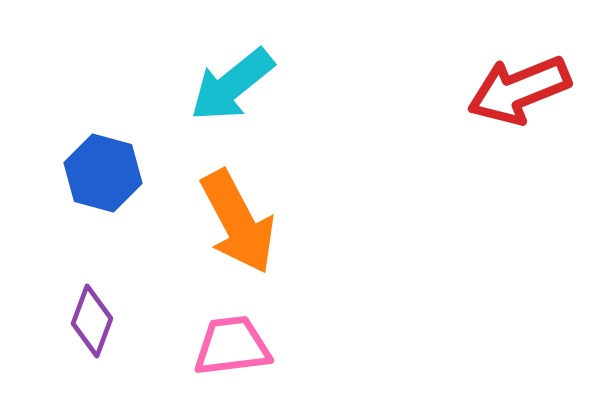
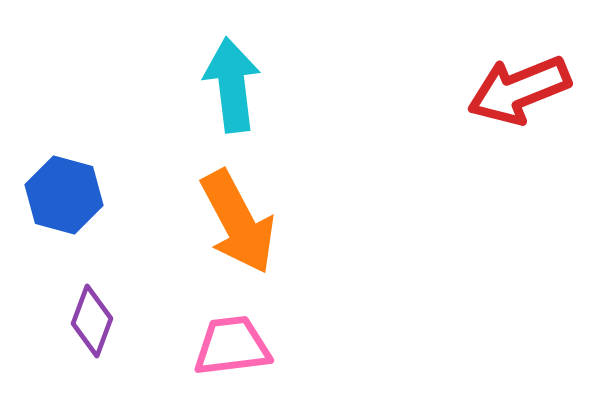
cyan arrow: rotated 122 degrees clockwise
blue hexagon: moved 39 px left, 22 px down
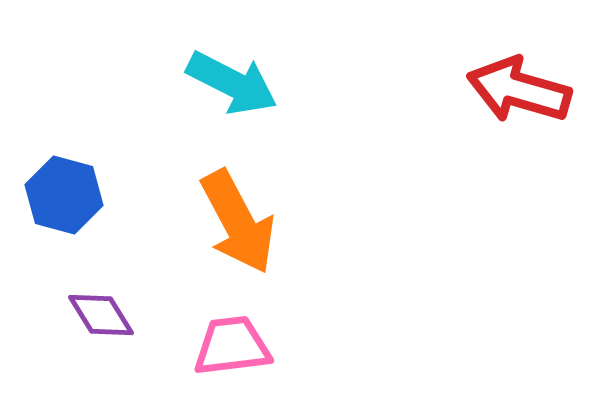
cyan arrow: moved 2 px up; rotated 124 degrees clockwise
red arrow: rotated 38 degrees clockwise
purple diamond: moved 9 px right, 6 px up; rotated 52 degrees counterclockwise
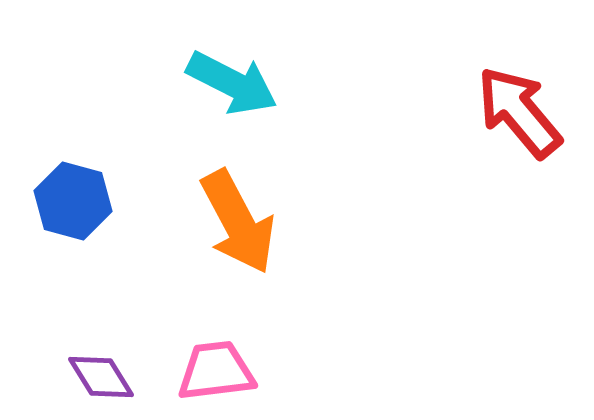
red arrow: moved 22 px down; rotated 34 degrees clockwise
blue hexagon: moved 9 px right, 6 px down
purple diamond: moved 62 px down
pink trapezoid: moved 16 px left, 25 px down
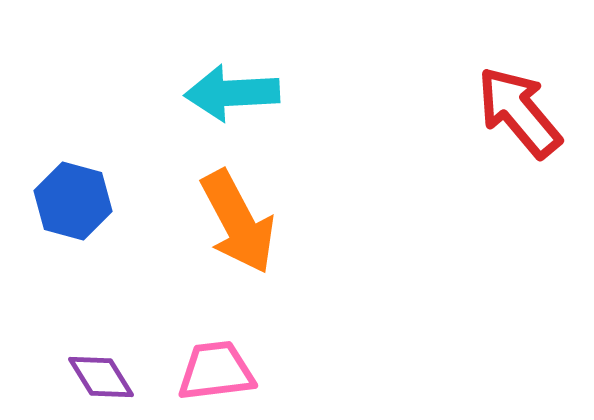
cyan arrow: moved 10 px down; rotated 150 degrees clockwise
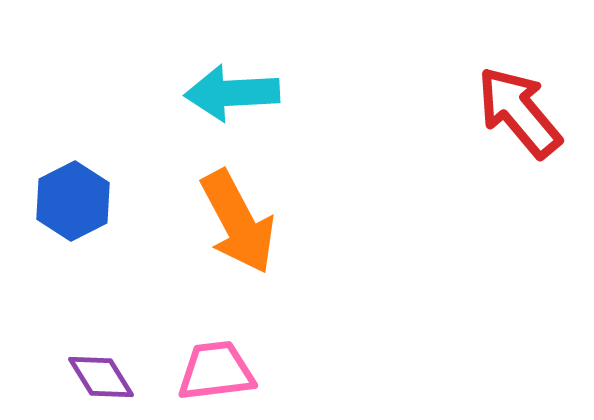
blue hexagon: rotated 18 degrees clockwise
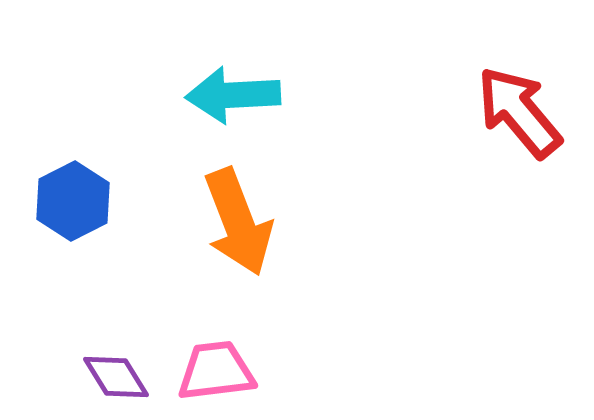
cyan arrow: moved 1 px right, 2 px down
orange arrow: rotated 7 degrees clockwise
purple diamond: moved 15 px right
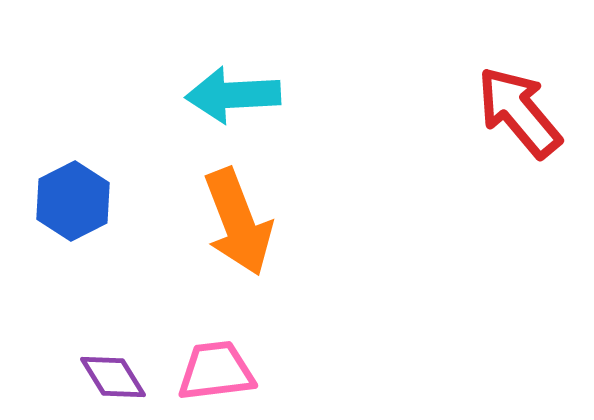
purple diamond: moved 3 px left
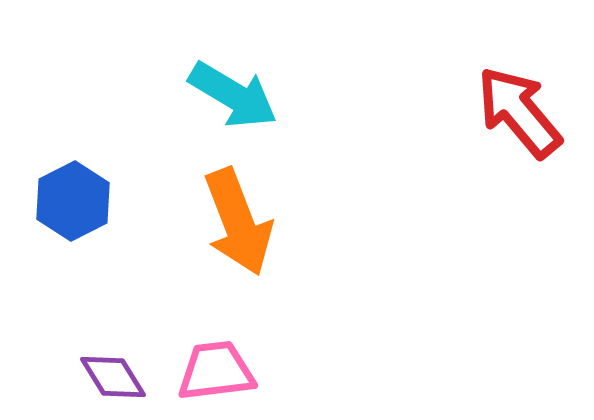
cyan arrow: rotated 146 degrees counterclockwise
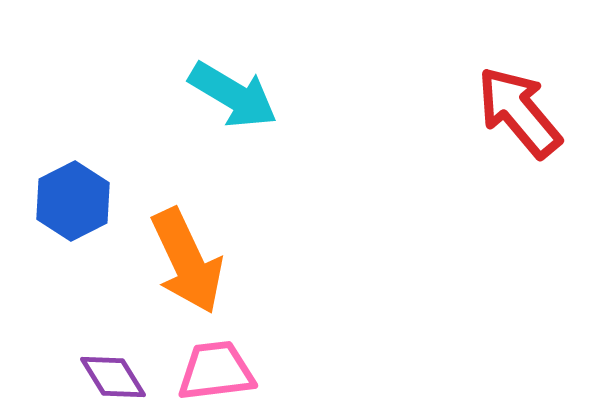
orange arrow: moved 51 px left, 39 px down; rotated 4 degrees counterclockwise
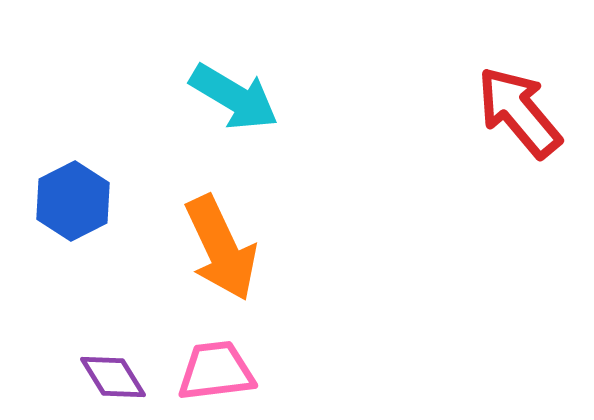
cyan arrow: moved 1 px right, 2 px down
orange arrow: moved 34 px right, 13 px up
